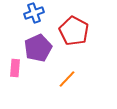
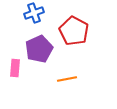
purple pentagon: moved 1 px right, 1 px down
orange line: rotated 36 degrees clockwise
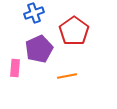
red pentagon: rotated 8 degrees clockwise
orange line: moved 3 px up
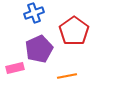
pink rectangle: rotated 72 degrees clockwise
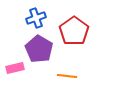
blue cross: moved 2 px right, 5 px down
purple pentagon: rotated 16 degrees counterclockwise
orange line: rotated 18 degrees clockwise
